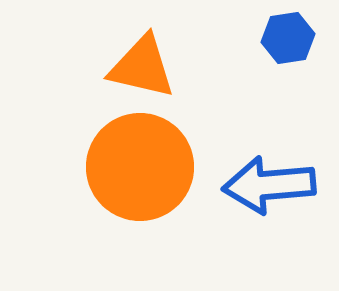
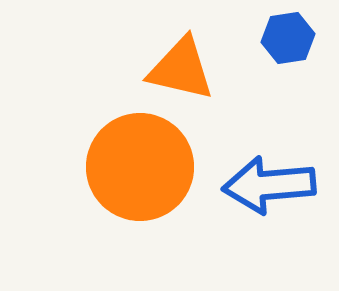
orange triangle: moved 39 px right, 2 px down
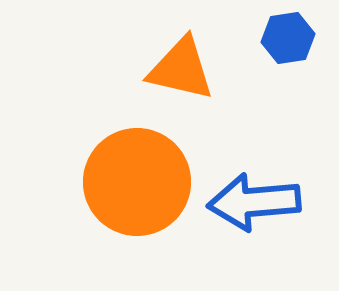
orange circle: moved 3 px left, 15 px down
blue arrow: moved 15 px left, 17 px down
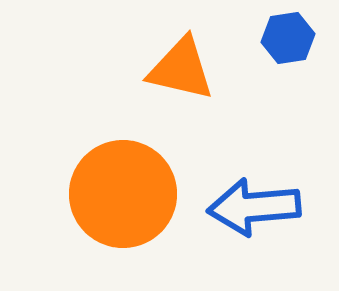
orange circle: moved 14 px left, 12 px down
blue arrow: moved 5 px down
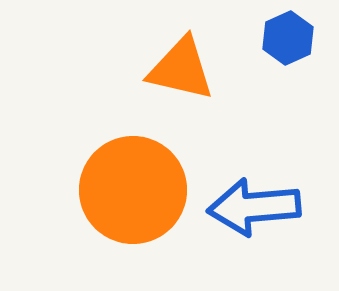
blue hexagon: rotated 15 degrees counterclockwise
orange circle: moved 10 px right, 4 px up
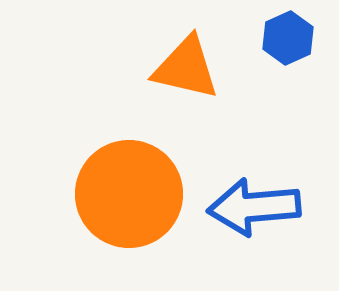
orange triangle: moved 5 px right, 1 px up
orange circle: moved 4 px left, 4 px down
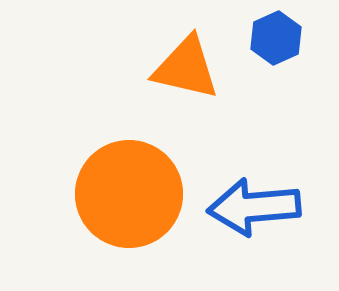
blue hexagon: moved 12 px left
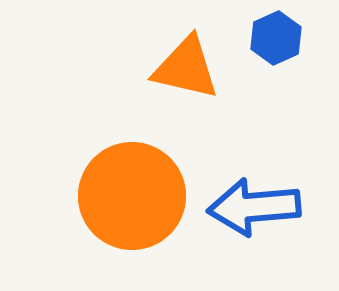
orange circle: moved 3 px right, 2 px down
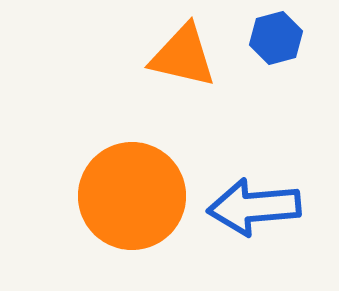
blue hexagon: rotated 9 degrees clockwise
orange triangle: moved 3 px left, 12 px up
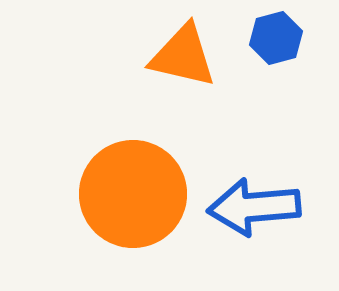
orange circle: moved 1 px right, 2 px up
